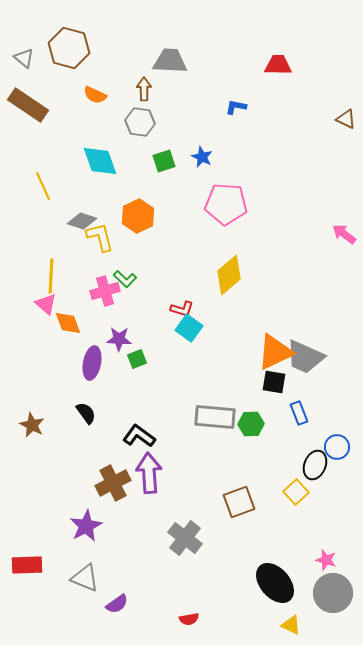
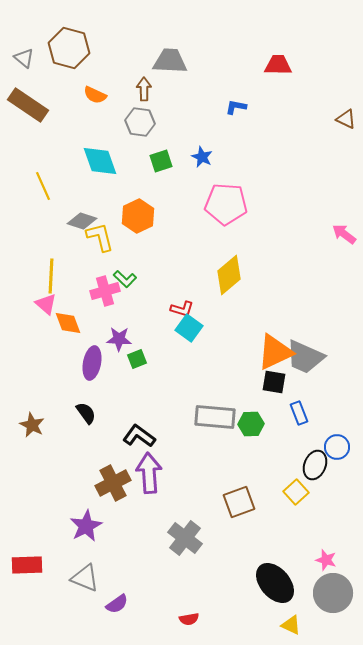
green square at (164, 161): moved 3 px left
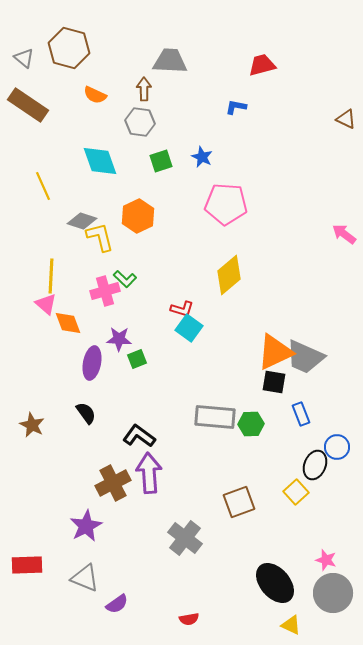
red trapezoid at (278, 65): moved 16 px left; rotated 16 degrees counterclockwise
blue rectangle at (299, 413): moved 2 px right, 1 px down
